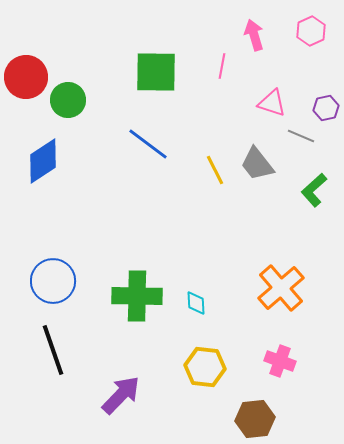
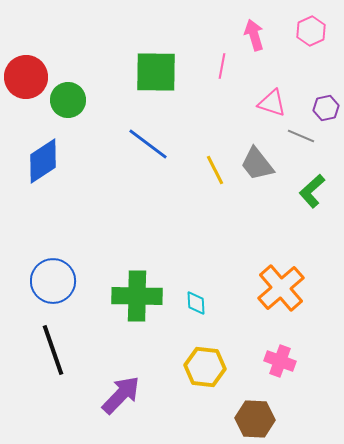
green L-shape: moved 2 px left, 1 px down
brown hexagon: rotated 9 degrees clockwise
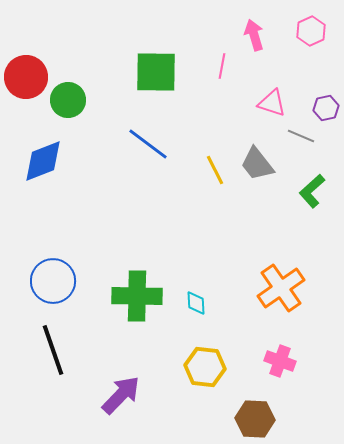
blue diamond: rotated 12 degrees clockwise
orange cross: rotated 6 degrees clockwise
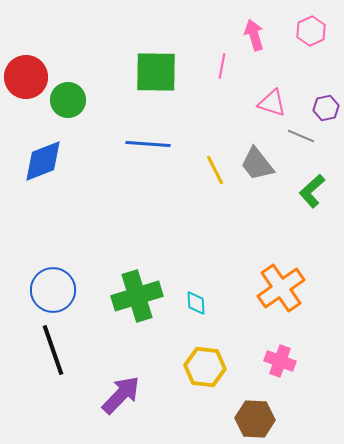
blue line: rotated 33 degrees counterclockwise
blue circle: moved 9 px down
green cross: rotated 18 degrees counterclockwise
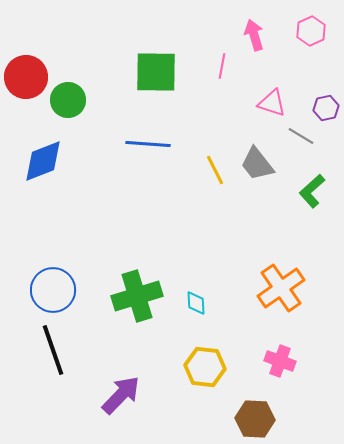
gray line: rotated 8 degrees clockwise
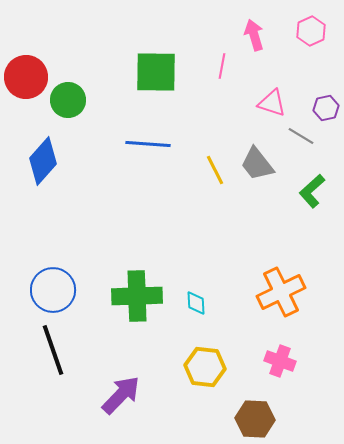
blue diamond: rotated 27 degrees counterclockwise
orange cross: moved 4 px down; rotated 9 degrees clockwise
green cross: rotated 15 degrees clockwise
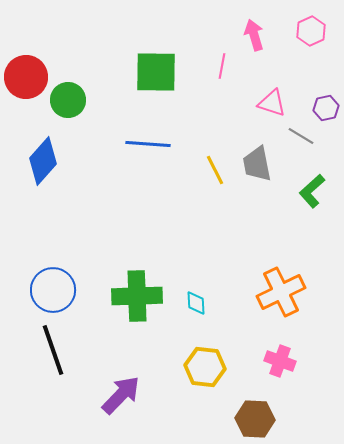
gray trapezoid: rotated 27 degrees clockwise
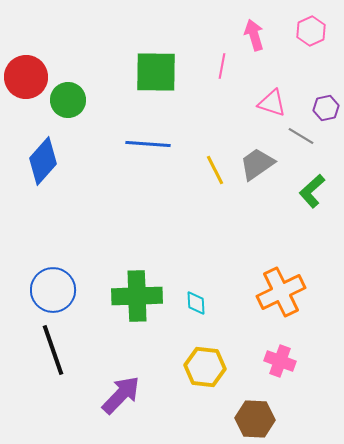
gray trapezoid: rotated 66 degrees clockwise
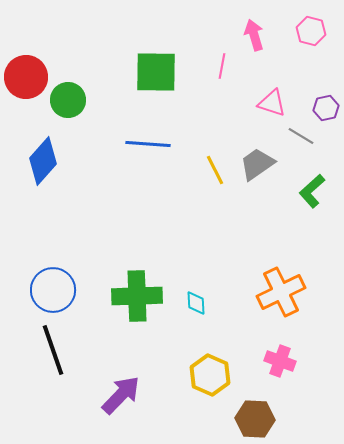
pink hexagon: rotated 20 degrees counterclockwise
yellow hexagon: moved 5 px right, 8 px down; rotated 18 degrees clockwise
